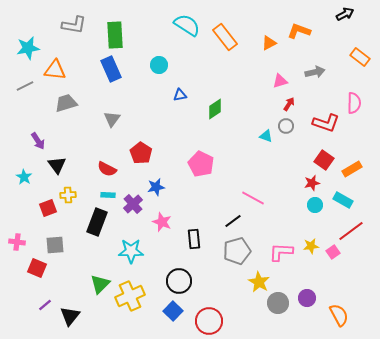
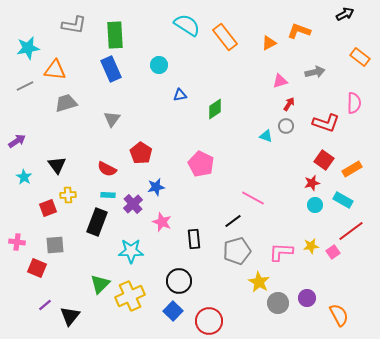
purple arrow at (38, 141): moved 21 px left; rotated 90 degrees counterclockwise
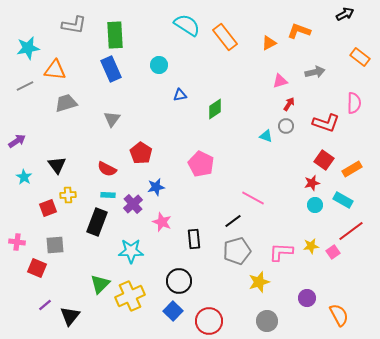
yellow star at (259, 282): rotated 25 degrees clockwise
gray circle at (278, 303): moved 11 px left, 18 px down
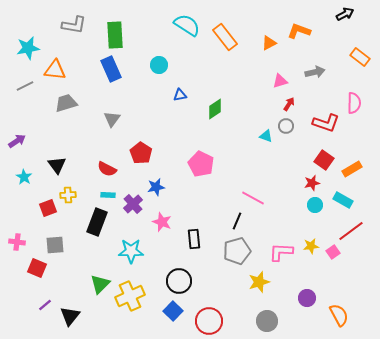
black line at (233, 221): moved 4 px right; rotated 30 degrees counterclockwise
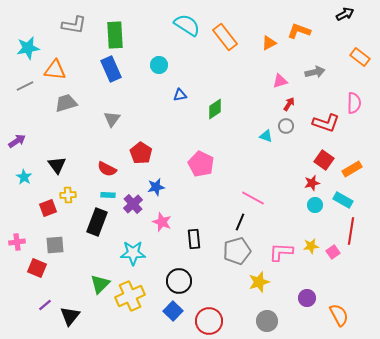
black line at (237, 221): moved 3 px right, 1 px down
red line at (351, 231): rotated 44 degrees counterclockwise
pink cross at (17, 242): rotated 14 degrees counterclockwise
cyan star at (131, 251): moved 2 px right, 2 px down
